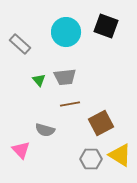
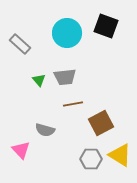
cyan circle: moved 1 px right, 1 px down
brown line: moved 3 px right
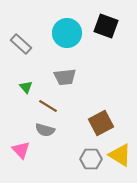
gray rectangle: moved 1 px right
green triangle: moved 13 px left, 7 px down
brown line: moved 25 px left, 2 px down; rotated 42 degrees clockwise
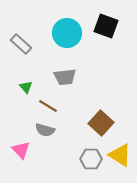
brown square: rotated 20 degrees counterclockwise
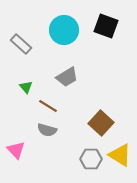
cyan circle: moved 3 px left, 3 px up
gray trapezoid: moved 2 px right; rotated 25 degrees counterclockwise
gray semicircle: moved 2 px right
pink triangle: moved 5 px left
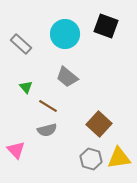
cyan circle: moved 1 px right, 4 px down
gray trapezoid: rotated 70 degrees clockwise
brown square: moved 2 px left, 1 px down
gray semicircle: rotated 30 degrees counterclockwise
yellow triangle: moved 1 px left, 3 px down; rotated 40 degrees counterclockwise
gray hexagon: rotated 15 degrees clockwise
